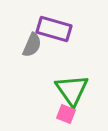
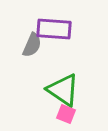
purple rectangle: rotated 12 degrees counterclockwise
green triangle: moved 9 px left; rotated 21 degrees counterclockwise
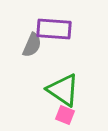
pink square: moved 1 px left, 1 px down
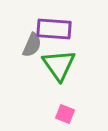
green triangle: moved 4 px left, 25 px up; rotated 21 degrees clockwise
pink square: moved 1 px up
